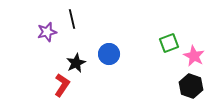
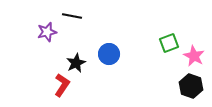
black line: moved 3 px up; rotated 66 degrees counterclockwise
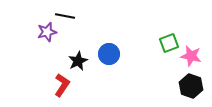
black line: moved 7 px left
pink star: moved 3 px left; rotated 15 degrees counterclockwise
black star: moved 2 px right, 2 px up
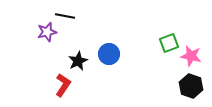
red L-shape: moved 1 px right
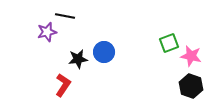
blue circle: moved 5 px left, 2 px up
black star: moved 2 px up; rotated 18 degrees clockwise
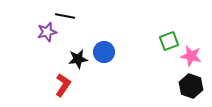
green square: moved 2 px up
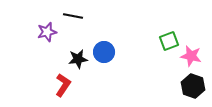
black line: moved 8 px right
black hexagon: moved 2 px right
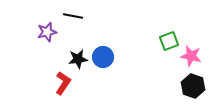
blue circle: moved 1 px left, 5 px down
red L-shape: moved 2 px up
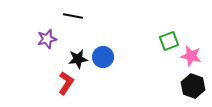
purple star: moved 7 px down
red L-shape: moved 3 px right
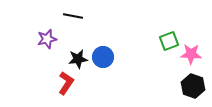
pink star: moved 2 px up; rotated 10 degrees counterclockwise
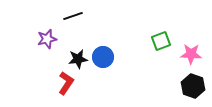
black line: rotated 30 degrees counterclockwise
green square: moved 8 px left
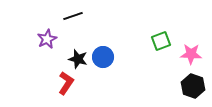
purple star: rotated 12 degrees counterclockwise
black star: rotated 24 degrees clockwise
